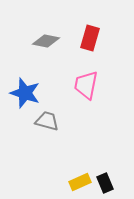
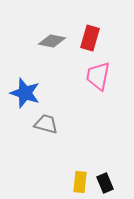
gray diamond: moved 6 px right
pink trapezoid: moved 12 px right, 9 px up
gray trapezoid: moved 1 px left, 3 px down
yellow rectangle: rotated 60 degrees counterclockwise
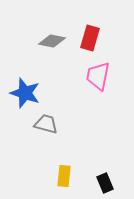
yellow rectangle: moved 16 px left, 6 px up
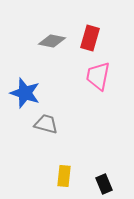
black rectangle: moved 1 px left, 1 px down
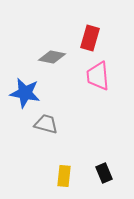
gray diamond: moved 16 px down
pink trapezoid: rotated 16 degrees counterclockwise
blue star: rotated 8 degrees counterclockwise
black rectangle: moved 11 px up
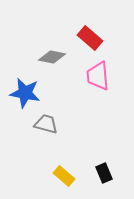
red rectangle: rotated 65 degrees counterclockwise
yellow rectangle: rotated 55 degrees counterclockwise
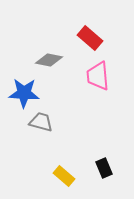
gray diamond: moved 3 px left, 3 px down
blue star: moved 1 px left; rotated 8 degrees counterclockwise
gray trapezoid: moved 5 px left, 2 px up
black rectangle: moved 5 px up
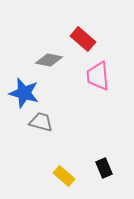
red rectangle: moved 7 px left, 1 px down
blue star: rotated 12 degrees clockwise
